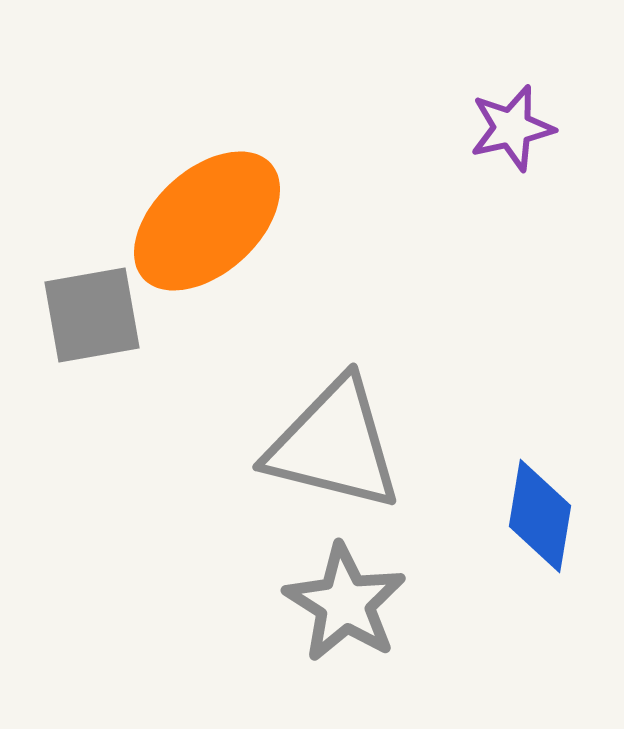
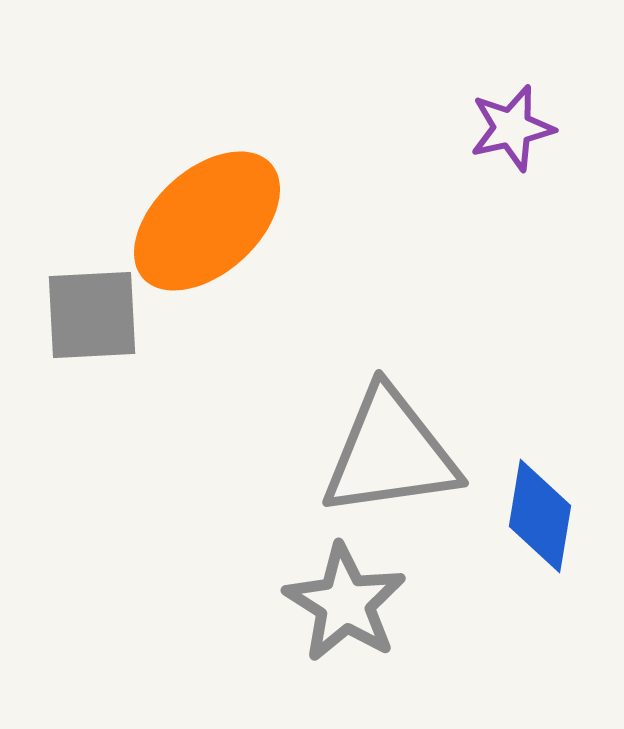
gray square: rotated 7 degrees clockwise
gray triangle: moved 56 px right, 8 px down; rotated 22 degrees counterclockwise
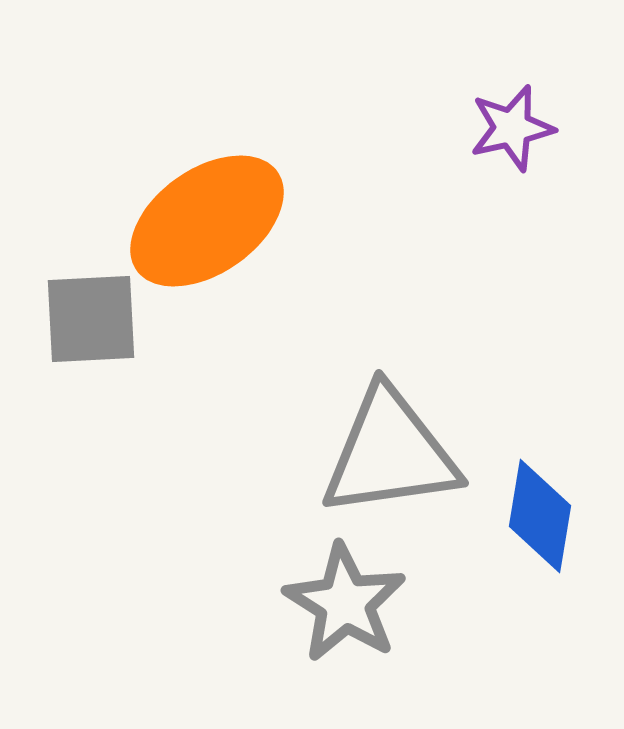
orange ellipse: rotated 7 degrees clockwise
gray square: moved 1 px left, 4 px down
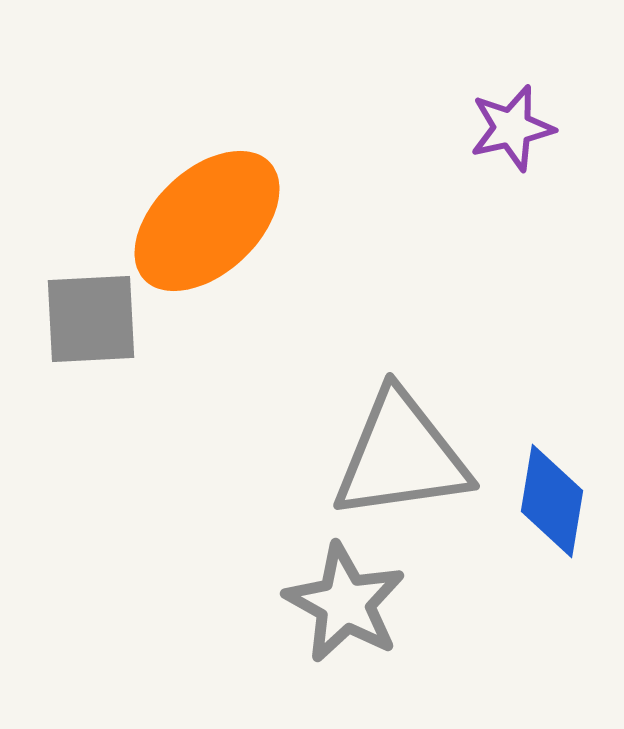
orange ellipse: rotated 8 degrees counterclockwise
gray triangle: moved 11 px right, 3 px down
blue diamond: moved 12 px right, 15 px up
gray star: rotated 3 degrees counterclockwise
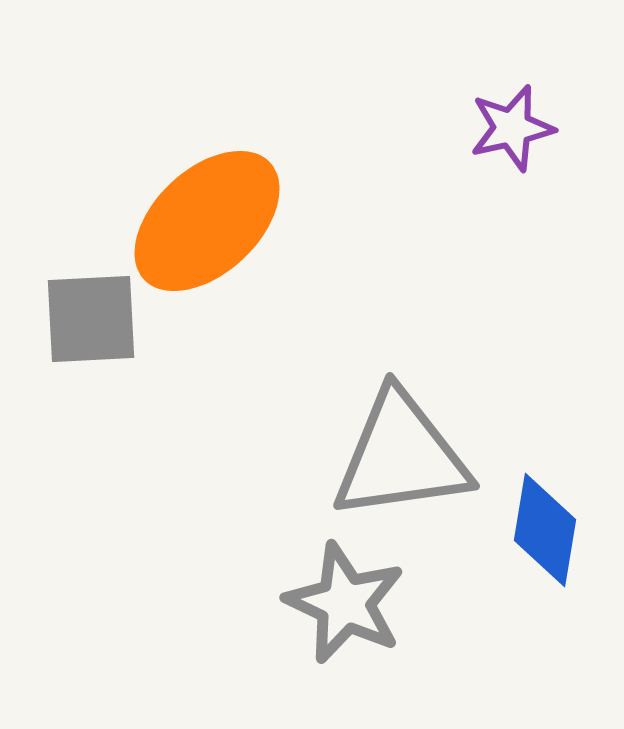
blue diamond: moved 7 px left, 29 px down
gray star: rotated 4 degrees counterclockwise
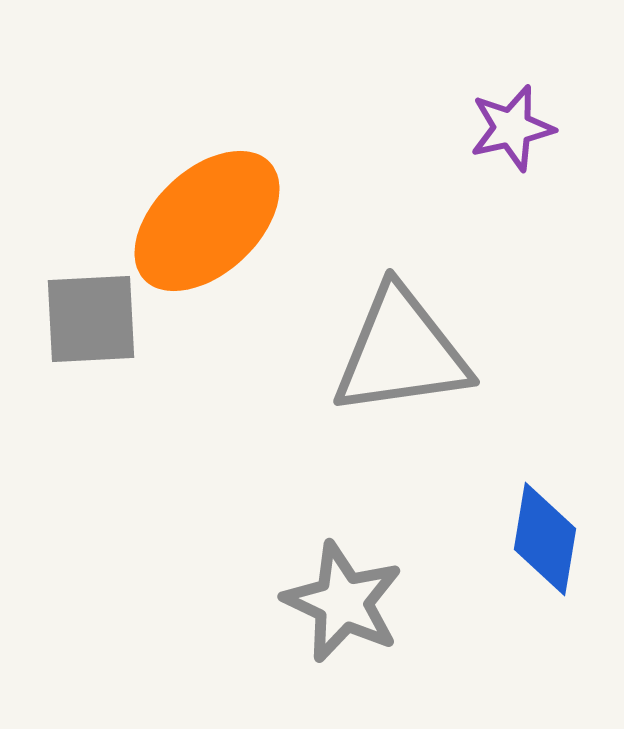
gray triangle: moved 104 px up
blue diamond: moved 9 px down
gray star: moved 2 px left, 1 px up
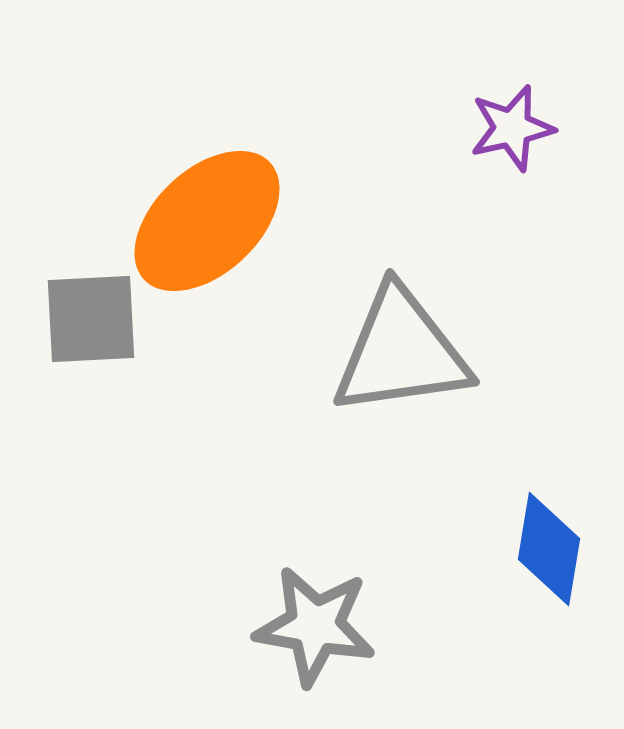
blue diamond: moved 4 px right, 10 px down
gray star: moved 28 px left, 24 px down; rotated 15 degrees counterclockwise
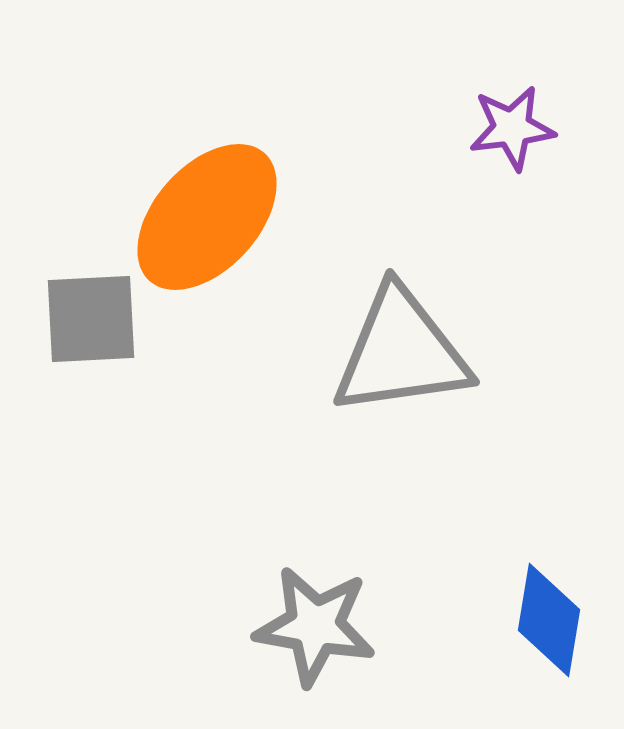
purple star: rotated 6 degrees clockwise
orange ellipse: moved 4 px up; rotated 5 degrees counterclockwise
blue diamond: moved 71 px down
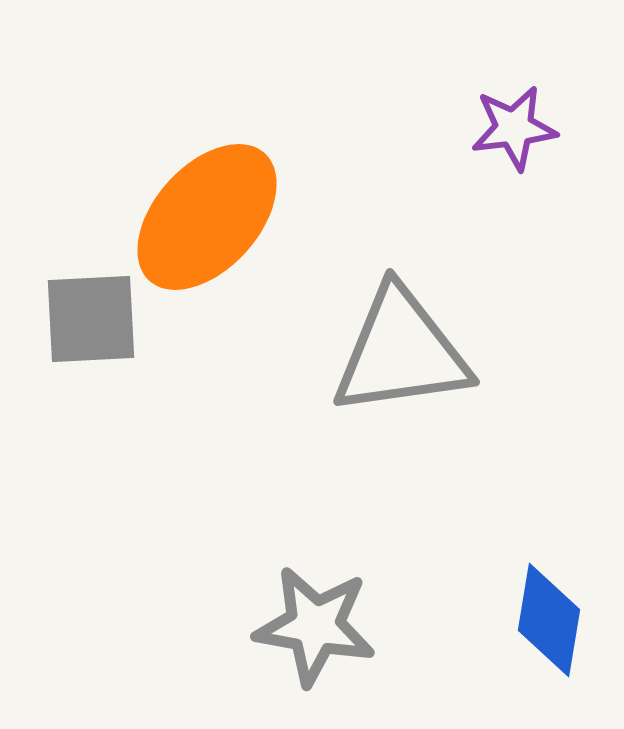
purple star: moved 2 px right
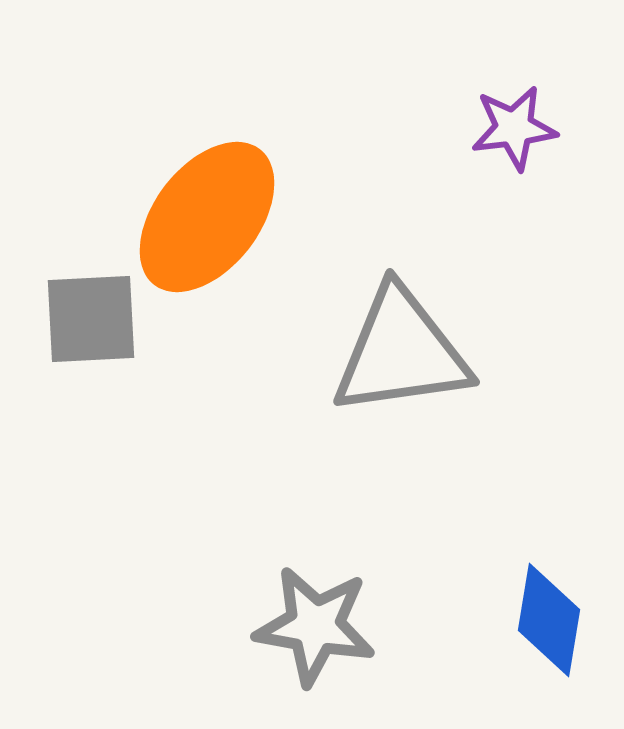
orange ellipse: rotated 4 degrees counterclockwise
